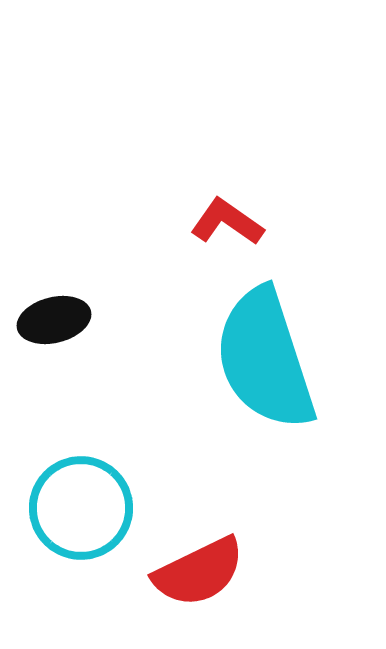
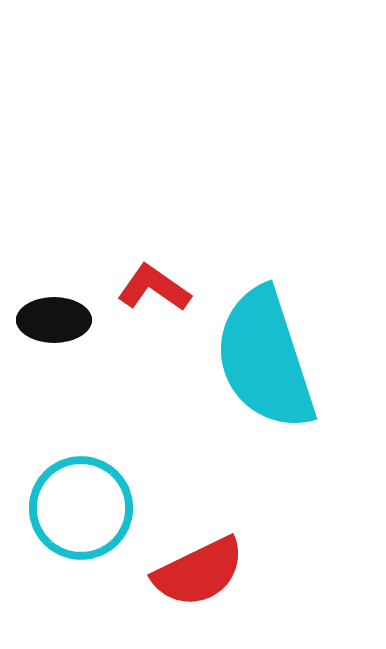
red L-shape: moved 73 px left, 66 px down
black ellipse: rotated 14 degrees clockwise
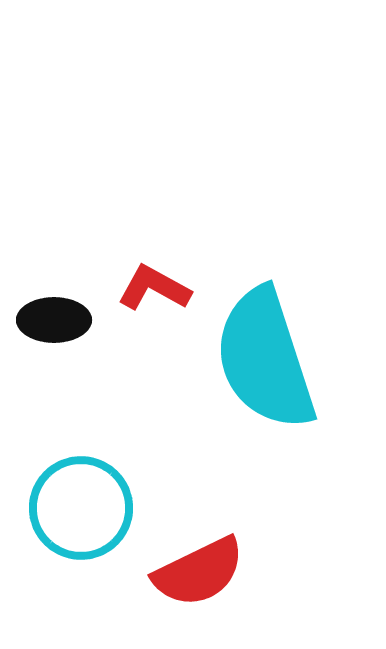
red L-shape: rotated 6 degrees counterclockwise
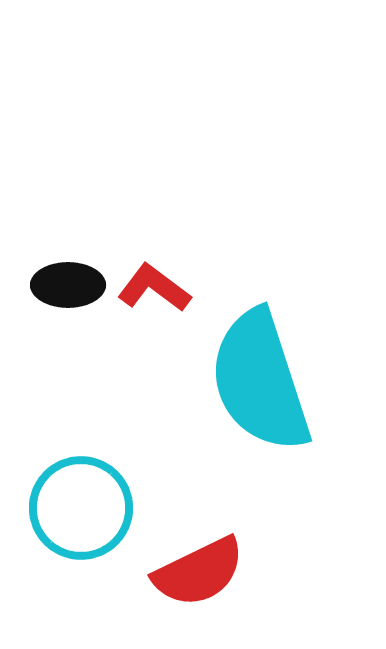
red L-shape: rotated 8 degrees clockwise
black ellipse: moved 14 px right, 35 px up
cyan semicircle: moved 5 px left, 22 px down
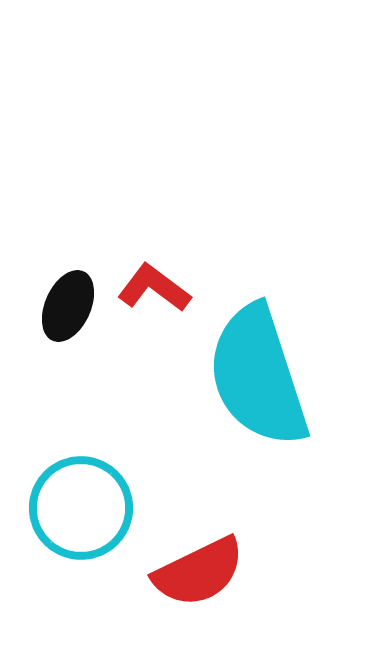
black ellipse: moved 21 px down; rotated 66 degrees counterclockwise
cyan semicircle: moved 2 px left, 5 px up
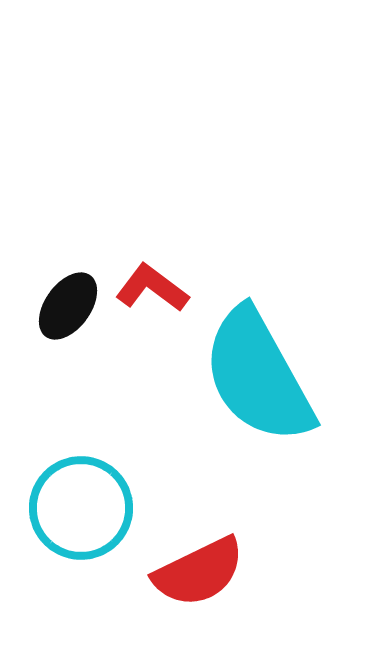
red L-shape: moved 2 px left
black ellipse: rotated 12 degrees clockwise
cyan semicircle: rotated 11 degrees counterclockwise
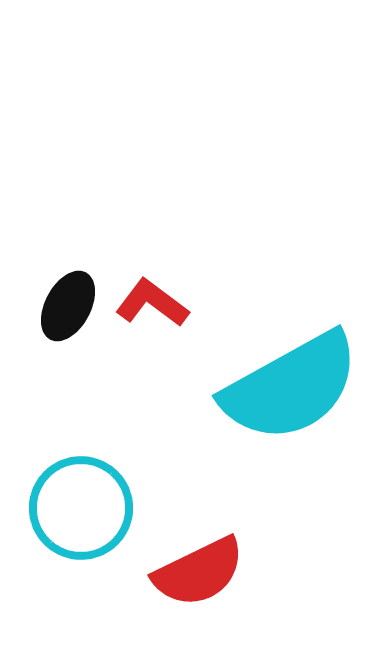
red L-shape: moved 15 px down
black ellipse: rotated 8 degrees counterclockwise
cyan semicircle: moved 33 px right, 11 px down; rotated 90 degrees counterclockwise
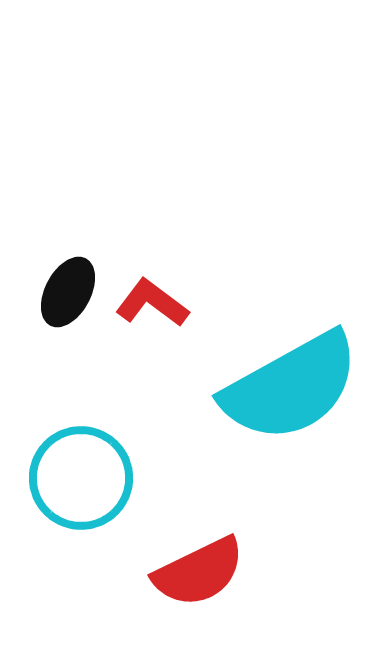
black ellipse: moved 14 px up
cyan circle: moved 30 px up
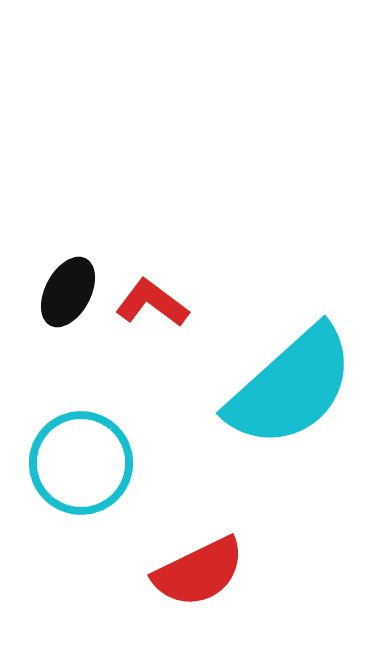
cyan semicircle: rotated 13 degrees counterclockwise
cyan circle: moved 15 px up
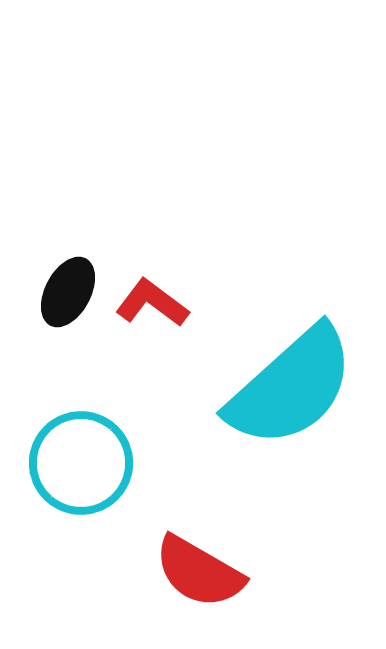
red semicircle: rotated 56 degrees clockwise
